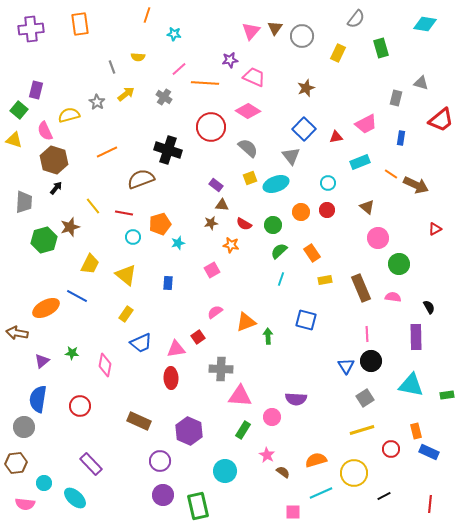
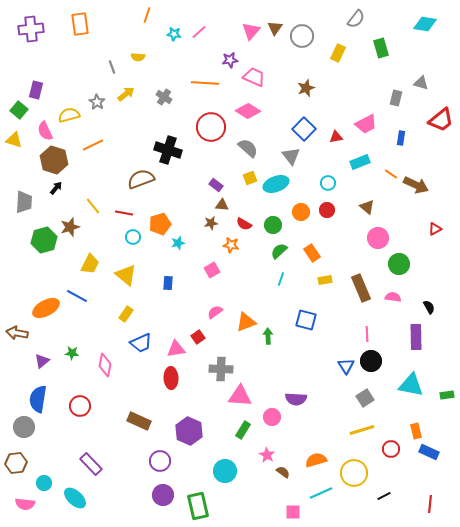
pink line at (179, 69): moved 20 px right, 37 px up
orange line at (107, 152): moved 14 px left, 7 px up
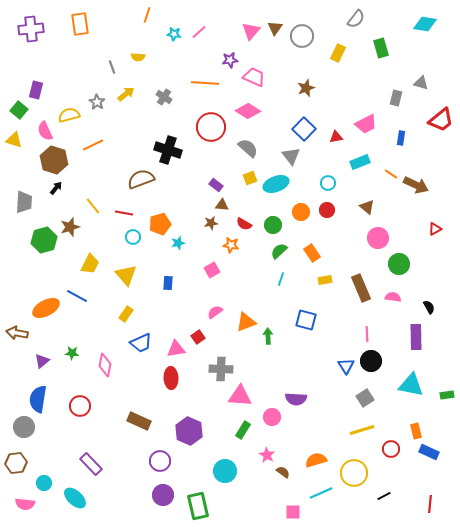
yellow triangle at (126, 275): rotated 10 degrees clockwise
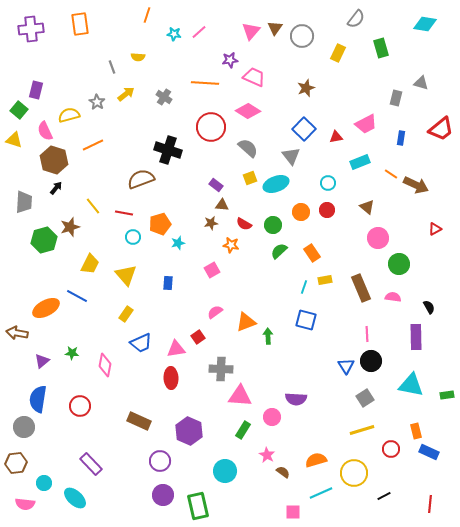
red trapezoid at (441, 120): moved 9 px down
cyan line at (281, 279): moved 23 px right, 8 px down
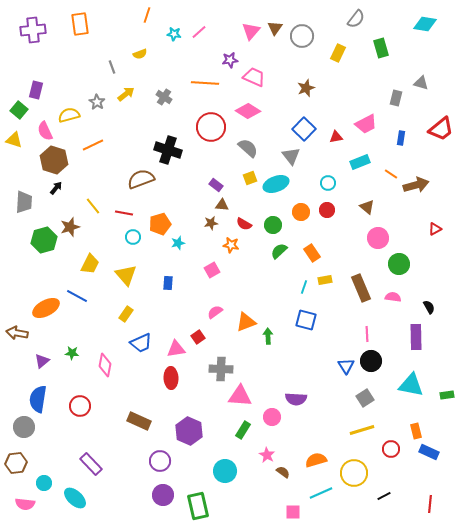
purple cross at (31, 29): moved 2 px right, 1 px down
yellow semicircle at (138, 57): moved 2 px right, 3 px up; rotated 24 degrees counterclockwise
brown arrow at (416, 185): rotated 40 degrees counterclockwise
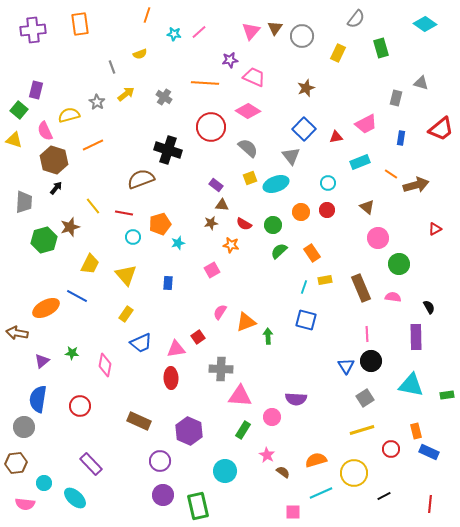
cyan diamond at (425, 24): rotated 25 degrees clockwise
pink semicircle at (215, 312): moved 5 px right; rotated 21 degrees counterclockwise
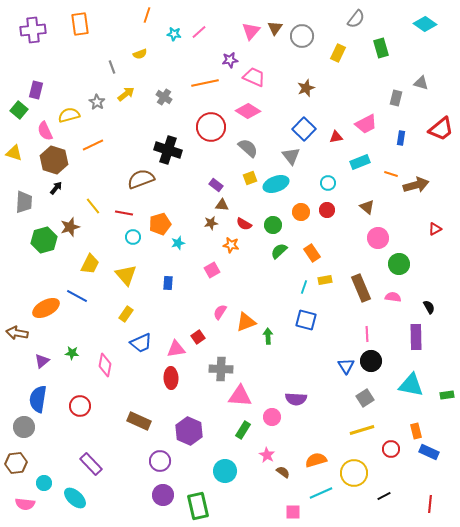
orange line at (205, 83): rotated 16 degrees counterclockwise
yellow triangle at (14, 140): moved 13 px down
orange line at (391, 174): rotated 16 degrees counterclockwise
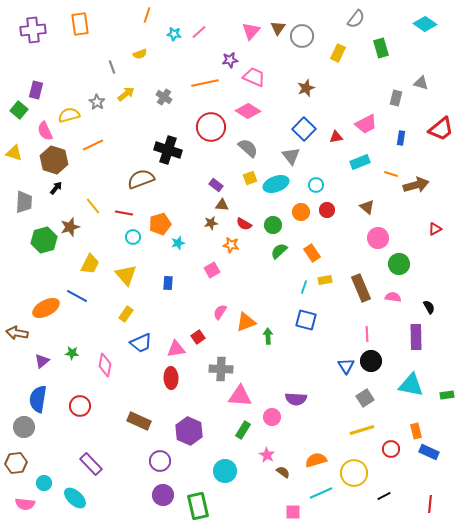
brown triangle at (275, 28): moved 3 px right
cyan circle at (328, 183): moved 12 px left, 2 px down
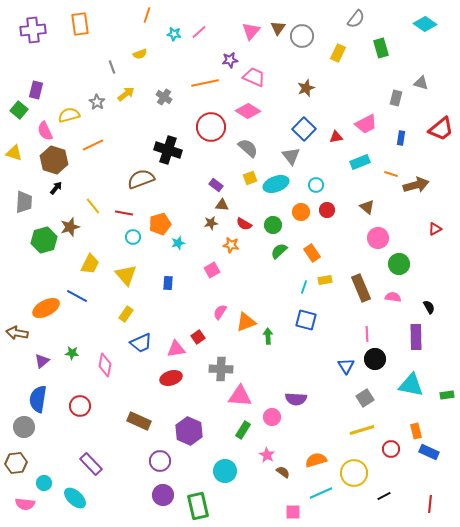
black circle at (371, 361): moved 4 px right, 2 px up
red ellipse at (171, 378): rotated 75 degrees clockwise
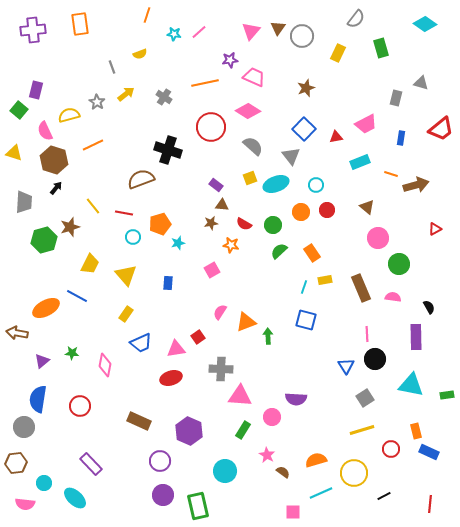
gray semicircle at (248, 148): moved 5 px right, 2 px up
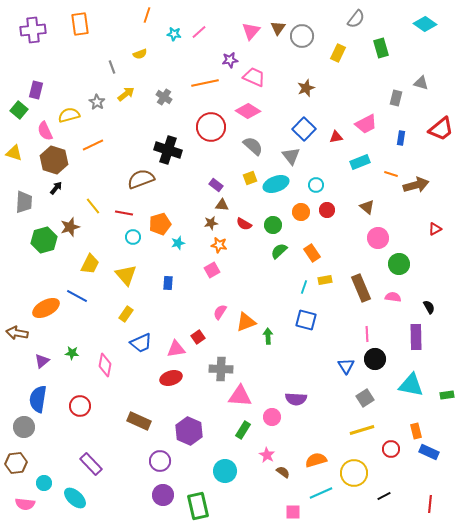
orange star at (231, 245): moved 12 px left
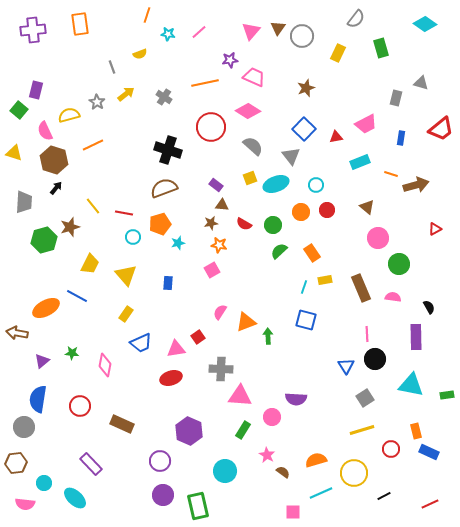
cyan star at (174, 34): moved 6 px left
brown semicircle at (141, 179): moved 23 px right, 9 px down
brown rectangle at (139, 421): moved 17 px left, 3 px down
red line at (430, 504): rotated 60 degrees clockwise
